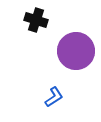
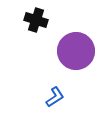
blue L-shape: moved 1 px right
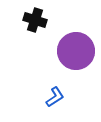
black cross: moved 1 px left
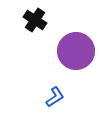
black cross: rotated 15 degrees clockwise
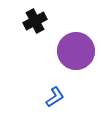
black cross: moved 1 px down; rotated 30 degrees clockwise
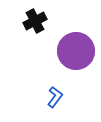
blue L-shape: rotated 20 degrees counterclockwise
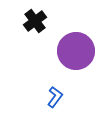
black cross: rotated 10 degrees counterclockwise
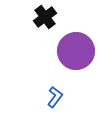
black cross: moved 10 px right, 4 px up
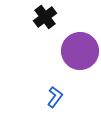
purple circle: moved 4 px right
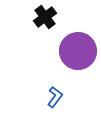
purple circle: moved 2 px left
